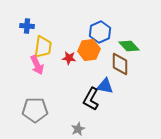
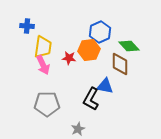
pink arrow: moved 6 px right
gray pentagon: moved 12 px right, 6 px up
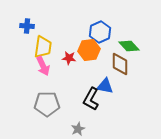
pink arrow: moved 1 px down
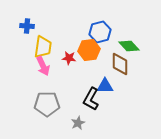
blue hexagon: rotated 10 degrees clockwise
blue triangle: rotated 12 degrees counterclockwise
gray star: moved 6 px up
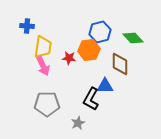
green diamond: moved 4 px right, 8 px up
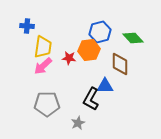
pink arrow: rotated 72 degrees clockwise
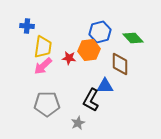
black L-shape: moved 1 px down
